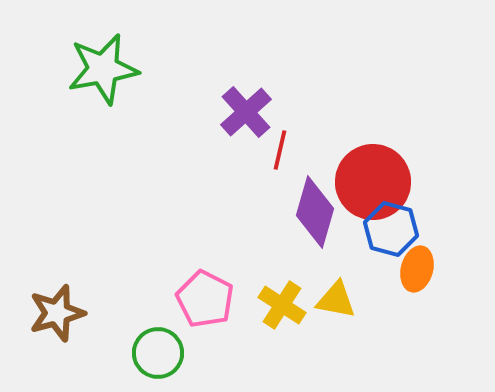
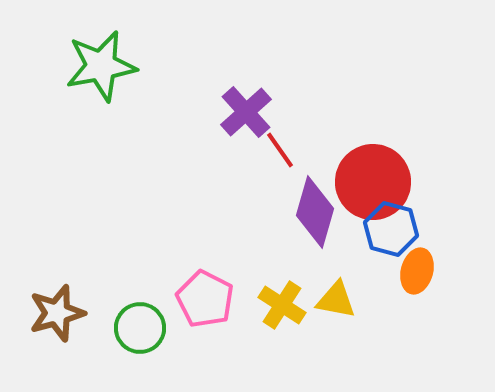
green star: moved 2 px left, 3 px up
red line: rotated 48 degrees counterclockwise
orange ellipse: moved 2 px down
green circle: moved 18 px left, 25 px up
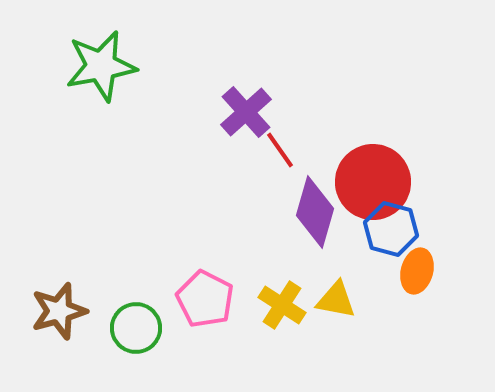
brown star: moved 2 px right, 2 px up
green circle: moved 4 px left
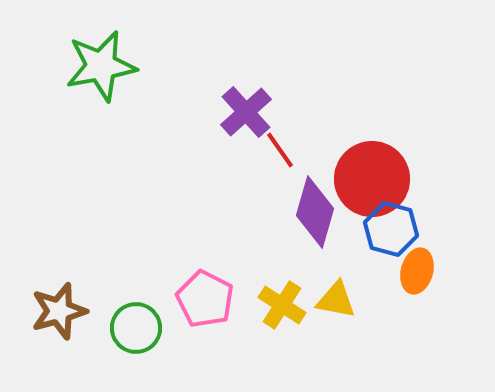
red circle: moved 1 px left, 3 px up
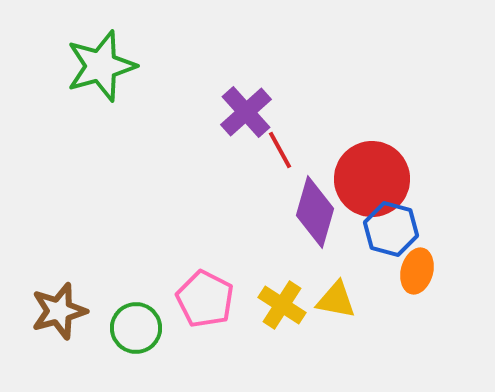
green star: rotated 6 degrees counterclockwise
red line: rotated 6 degrees clockwise
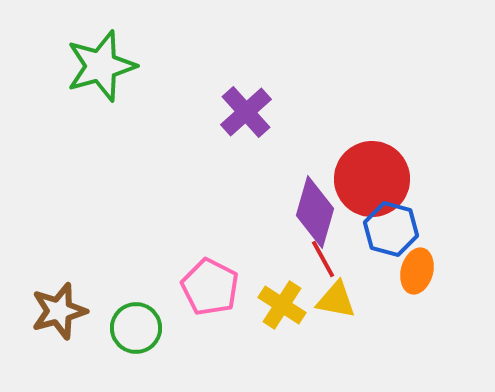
red line: moved 43 px right, 109 px down
pink pentagon: moved 5 px right, 12 px up
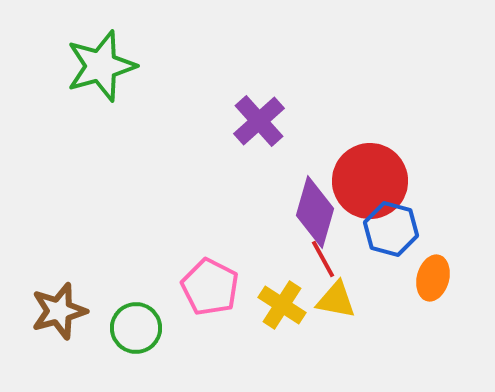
purple cross: moved 13 px right, 9 px down
red circle: moved 2 px left, 2 px down
orange ellipse: moved 16 px right, 7 px down
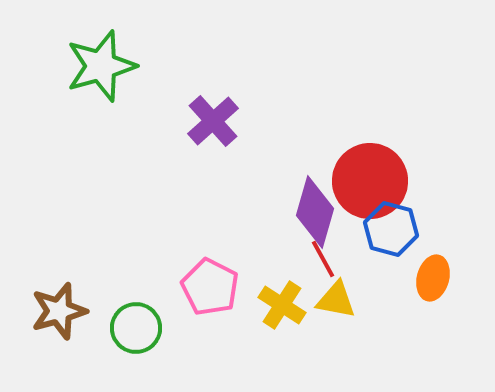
purple cross: moved 46 px left
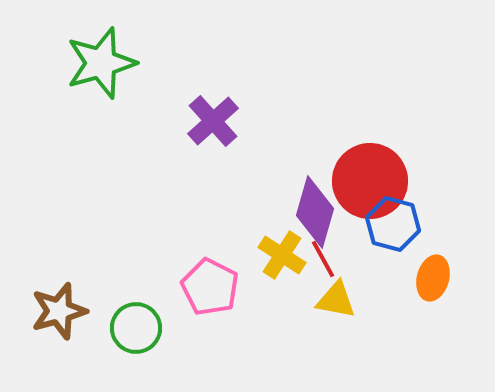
green star: moved 3 px up
blue hexagon: moved 2 px right, 5 px up
yellow cross: moved 50 px up
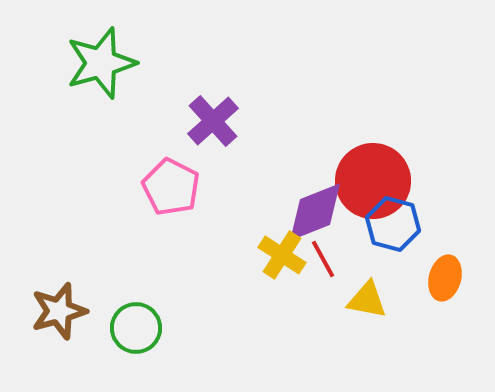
red circle: moved 3 px right
purple diamond: rotated 52 degrees clockwise
orange ellipse: moved 12 px right
pink pentagon: moved 39 px left, 100 px up
yellow triangle: moved 31 px right
